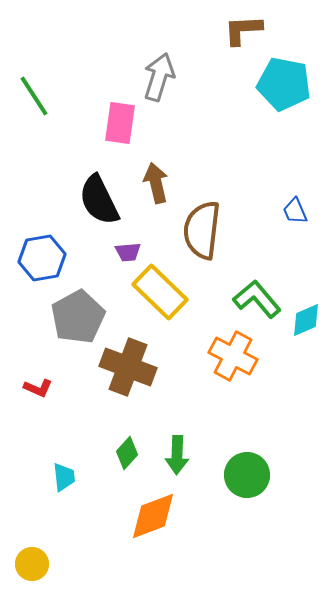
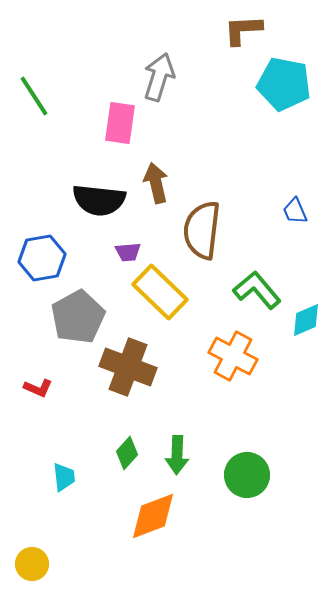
black semicircle: rotated 58 degrees counterclockwise
green L-shape: moved 9 px up
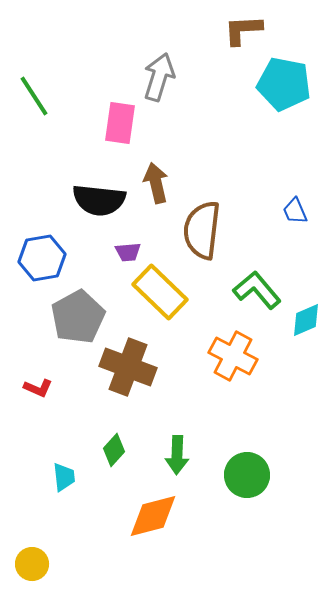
green diamond: moved 13 px left, 3 px up
orange diamond: rotated 6 degrees clockwise
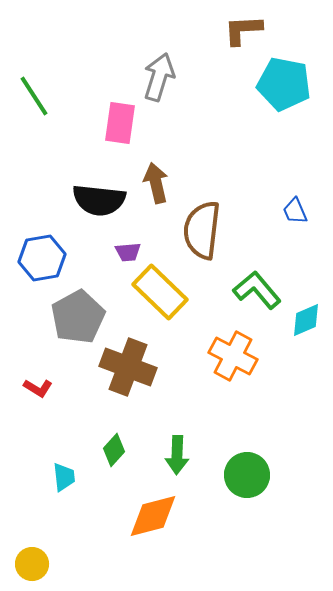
red L-shape: rotated 8 degrees clockwise
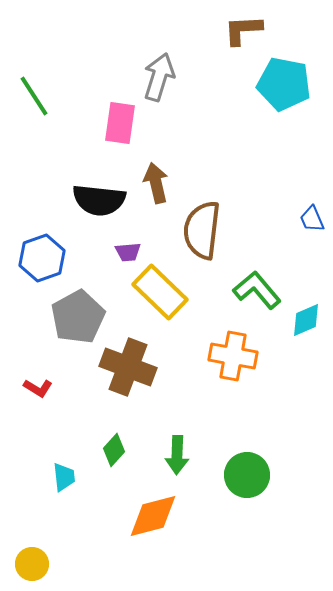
blue trapezoid: moved 17 px right, 8 px down
blue hexagon: rotated 9 degrees counterclockwise
orange cross: rotated 18 degrees counterclockwise
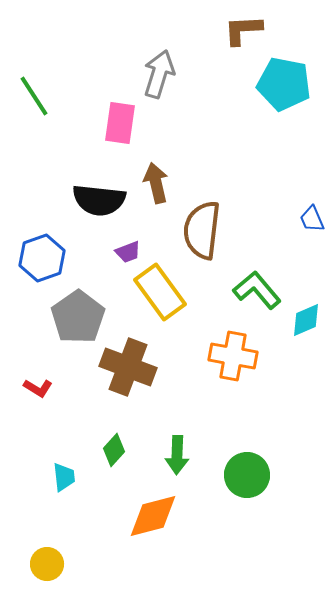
gray arrow: moved 3 px up
purple trapezoid: rotated 16 degrees counterclockwise
yellow rectangle: rotated 10 degrees clockwise
gray pentagon: rotated 6 degrees counterclockwise
yellow circle: moved 15 px right
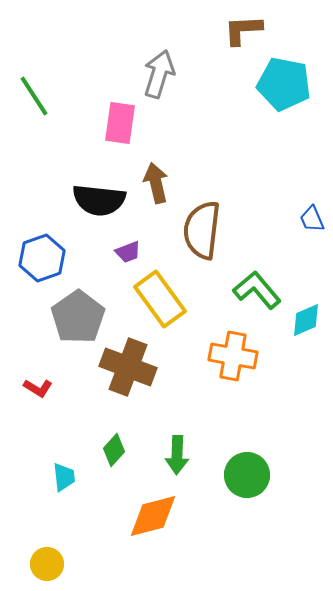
yellow rectangle: moved 7 px down
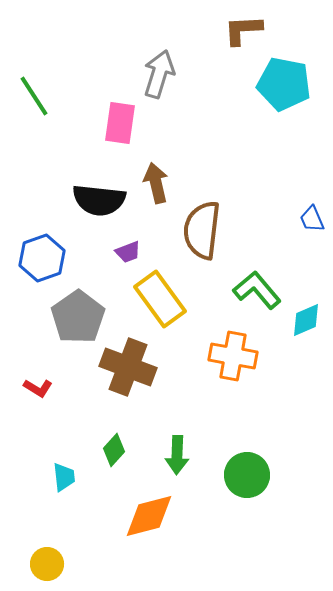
orange diamond: moved 4 px left
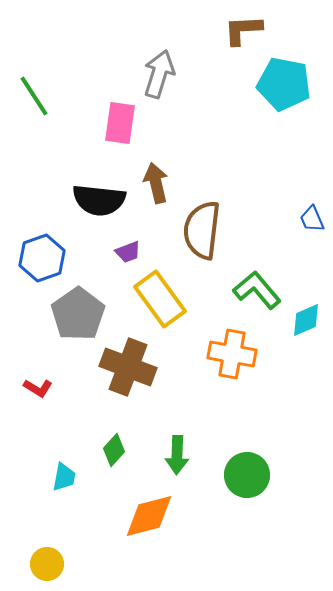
gray pentagon: moved 3 px up
orange cross: moved 1 px left, 2 px up
cyan trapezoid: rotated 16 degrees clockwise
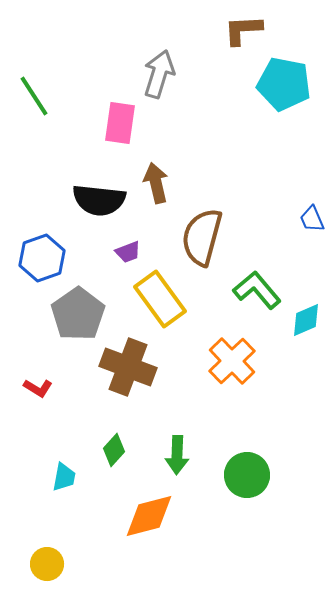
brown semicircle: moved 7 px down; rotated 8 degrees clockwise
orange cross: moved 7 px down; rotated 36 degrees clockwise
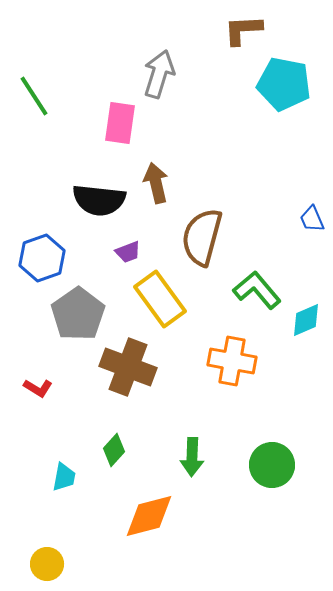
orange cross: rotated 36 degrees counterclockwise
green arrow: moved 15 px right, 2 px down
green circle: moved 25 px right, 10 px up
